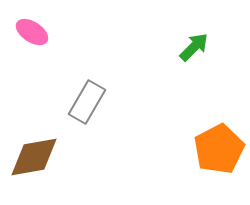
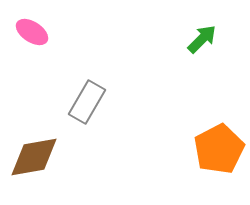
green arrow: moved 8 px right, 8 px up
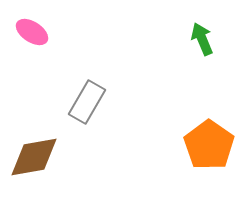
green arrow: rotated 68 degrees counterclockwise
orange pentagon: moved 10 px left, 4 px up; rotated 9 degrees counterclockwise
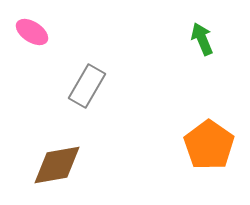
gray rectangle: moved 16 px up
brown diamond: moved 23 px right, 8 px down
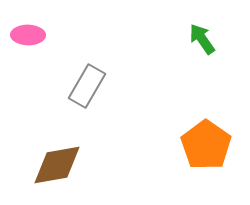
pink ellipse: moved 4 px left, 3 px down; rotated 32 degrees counterclockwise
green arrow: rotated 12 degrees counterclockwise
orange pentagon: moved 3 px left
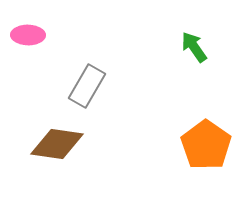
green arrow: moved 8 px left, 8 px down
brown diamond: moved 21 px up; rotated 18 degrees clockwise
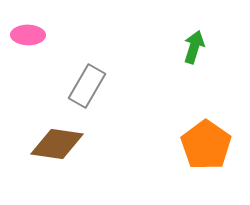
green arrow: rotated 52 degrees clockwise
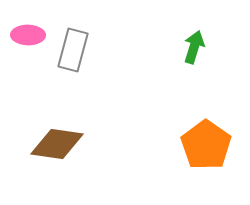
gray rectangle: moved 14 px left, 36 px up; rotated 15 degrees counterclockwise
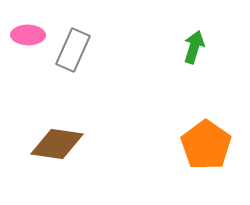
gray rectangle: rotated 9 degrees clockwise
